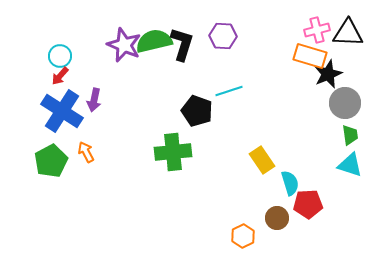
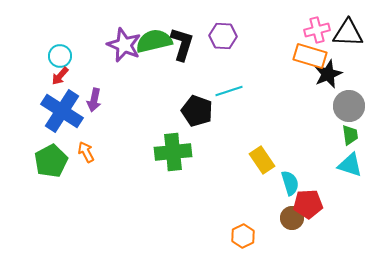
gray circle: moved 4 px right, 3 px down
brown circle: moved 15 px right
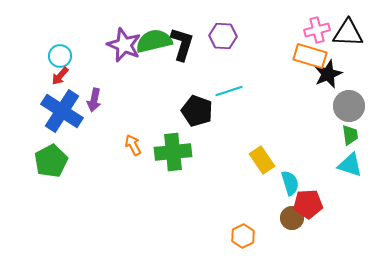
orange arrow: moved 47 px right, 7 px up
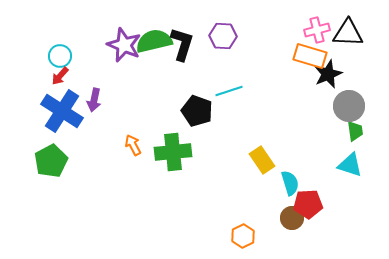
green trapezoid: moved 5 px right, 4 px up
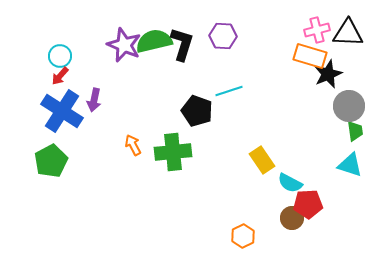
cyan semicircle: rotated 135 degrees clockwise
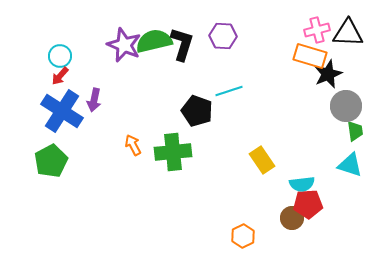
gray circle: moved 3 px left
cyan semicircle: moved 12 px right, 1 px down; rotated 35 degrees counterclockwise
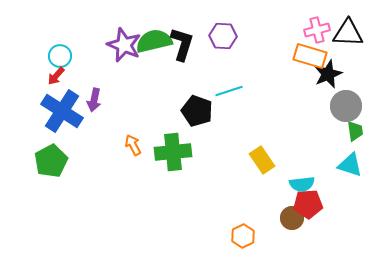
red arrow: moved 4 px left
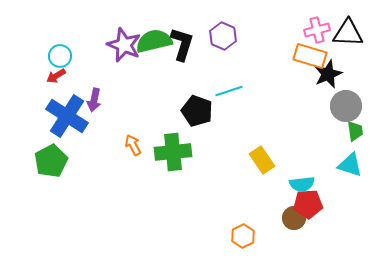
purple hexagon: rotated 20 degrees clockwise
red arrow: rotated 18 degrees clockwise
blue cross: moved 5 px right, 5 px down
brown circle: moved 2 px right
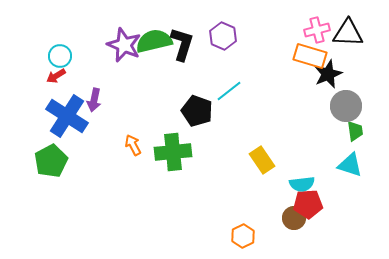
cyan line: rotated 20 degrees counterclockwise
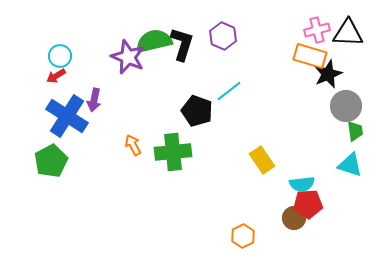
purple star: moved 4 px right, 12 px down
